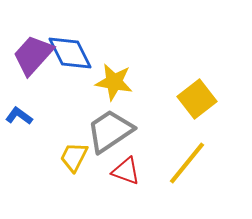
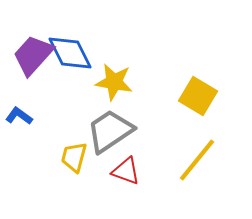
yellow square: moved 1 px right, 3 px up; rotated 21 degrees counterclockwise
yellow trapezoid: rotated 12 degrees counterclockwise
yellow line: moved 10 px right, 3 px up
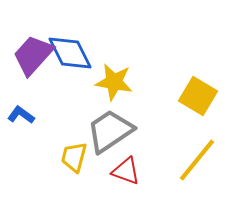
blue L-shape: moved 2 px right, 1 px up
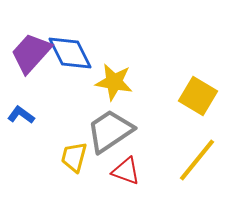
purple trapezoid: moved 2 px left, 2 px up
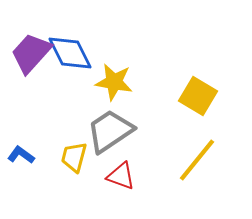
blue L-shape: moved 40 px down
red triangle: moved 5 px left, 5 px down
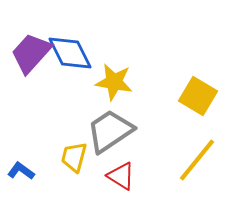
blue L-shape: moved 16 px down
red triangle: rotated 12 degrees clockwise
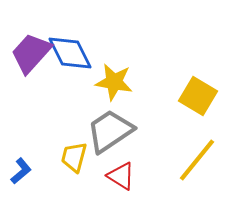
blue L-shape: rotated 104 degrees clockwise
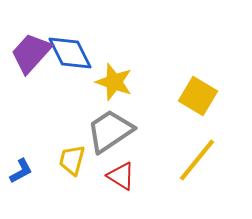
yellow star: rotated 9 degrees clockwise
yellow trapezoid: moved 2 px left, 3 px down
blue L-shape: rotated 12 degrees clockwise
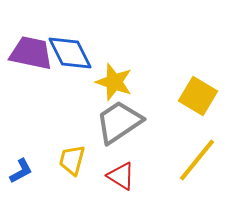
purple trapezoid: rotated 60 degrees clockwise
gray trapezoid: moved 9 px right, 9 px up
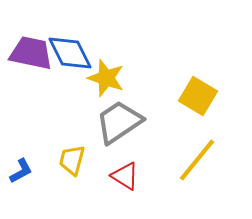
yellow star: moved 8 px left, 4 px up
red triangle: moved 4 px right
